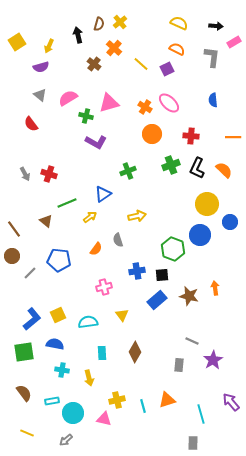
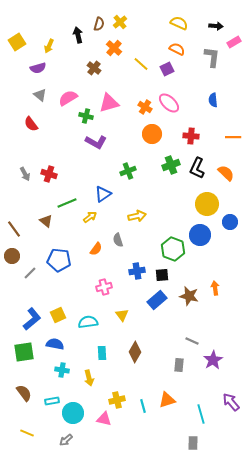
brown cross at (94, 64): moved 4 px down
purple semicircle at (41, 67): moved 3 px left, 1 px down
orange semicircle at (224, 170): moved 2 px right, 3 px down
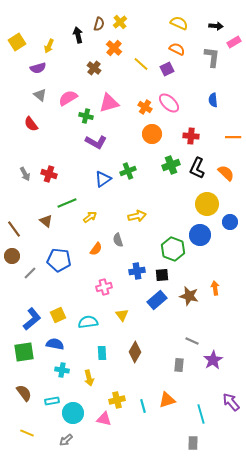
blue triangle at (103, 194): moved 15 px up
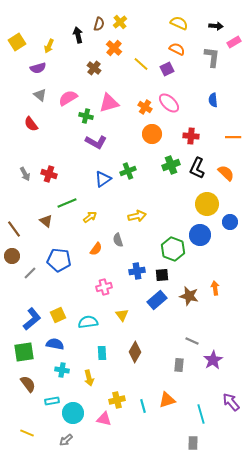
brown semicircle at (24, 393): moved 4 px right, 9 px up
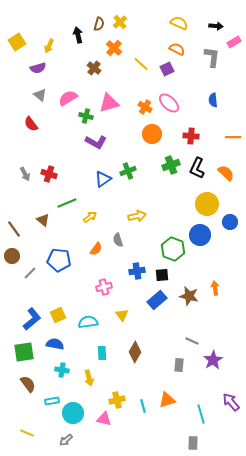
brown triangle at (46, 221): moved 3 px left, 1 px up
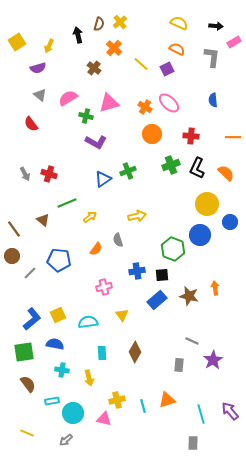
purple arrow at (231, 402): moved 1 px left, 9 px down
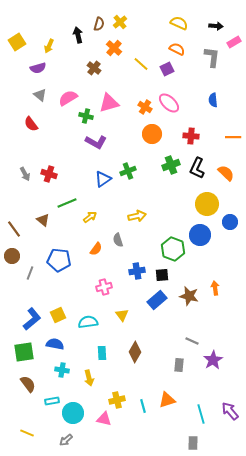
gray line at (30, 273): rotated 24 degrees counterclockwise
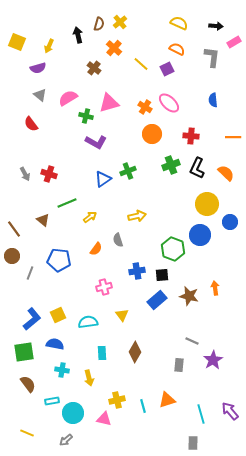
yellow square at (17, 42): rotated 36 degrees counterclockwise
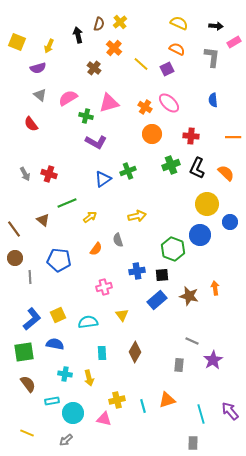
brown circle at (12, 256): moved 3 px right, 2 px down
gray line at (30, 273): moved 4 px down; rotated 24 degrees counterclockwise
cyan cross at (62, 370): moved 3 px right, 4 px down
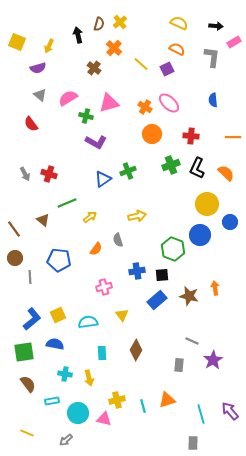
brown diamond at (135, 352): moved 1 px right, 2 px up
cyan circle at (73, 413): moved 5 px right
